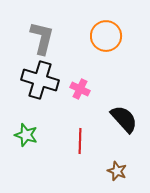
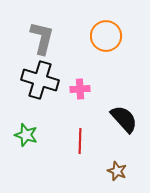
pink cross: rotated 30 degrees counterclockwise
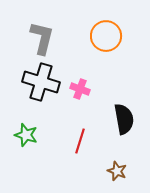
black cross: moved 1 px right, 2 px down
pink cross: rotated 24 degrees clockwise
black semicircle: rotated 32 degrees clockwise
red line: rotated 15 degrees clockwise
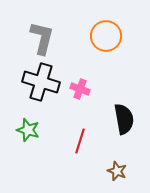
green star: moved 2 px right, 5 px up
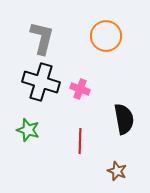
red line: rotated 15 degrees counterclockwise
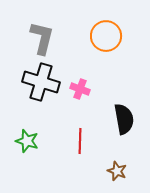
green star: moved 1 px left, 11 px down
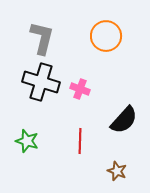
black semicircle: moved 1 px down; rotated 52 degrees clockwise
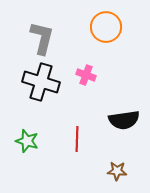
orange circle: moved 9 px up
pink cross: moved 6 px right, 14 px up
black semicircle: rotated 40 degrees clockwise
red line: moved 3 px left, 2 px up
brown star: rotated 18 degrees counterclockwise
